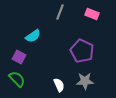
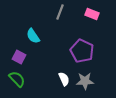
cyan semicircle: rotated 91 degrees clockwise
white semicircle: moved 5 px right, 6 px up
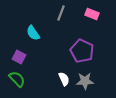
gray line: moved 1 px right, 1 px down
cyan semicircle: moved 3 px up
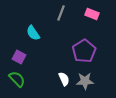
purple pentagon: moved 2 px right; rotated 15 degrees clockwise
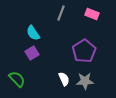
purple square: moved 13 px right, 4 px up; rotated 32 degrees clockwise
